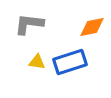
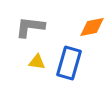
gray L-shape: moved 1 px right, 3 px down
blue rectangle: moved 1 px left, 1 px down; rotated 56 degrees counterclockwise
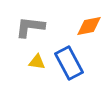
orange diamond: moved 3 px left, 1 px up
blue rectangle: rotated 44 degrees counterclockwise
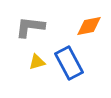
yellow triangle: rotated 24 degrees counterclockwise
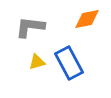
orange diamond: moved 2 px left, 7 px up
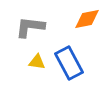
yellow triangle: rotated 24 degrees clockwise
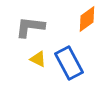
orange diamond: rotated 24 degrees counterclockwise
yellow triangle: moved 1 px right, 3 px up; rotated 18 degrees clockwise
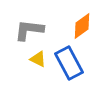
orange diamond: moved 5 px left, 7 px down
gray L-shape: moved 1 px left, 3 px down
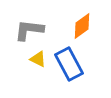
blue rectangle: moved 1 px down
